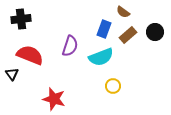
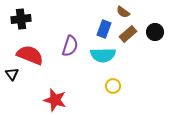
brown rectangle: moved 1 px up
cyan semicircle: moved 2 px right, 2 px up; rotated 20 degrees clockwise
red star: moved 1 px right, 1 px down
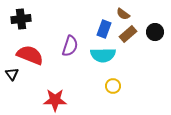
brown semicircle: moved 2 px down
red star: rotated 15 degrees counterclockwise
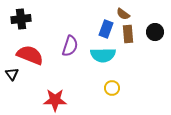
blue rectangle: moved 2 px right
brown rectangle: rotated 54 degrees counterclockwise
yellow circle: moved 1 px left, 2 px down
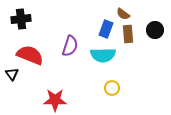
black circle: moved 2 px up
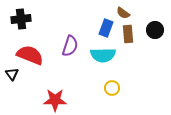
brown semicircle: moved 1 px up
blue rectangle: moved 1 px up
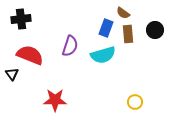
cyan semicircle: rotated 15 degrees counterclockwise
yellow circle: moved 23 px right, 14 px down
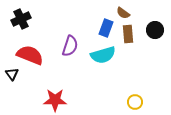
black cross: rotated 18 degrees counterclockwise
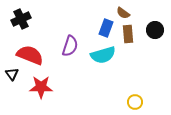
red star: moved 14 px left, 13 px up
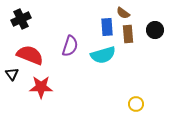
blue rectangle: moved 1 px right, 1 px up; rotated 24 degrees counterclockwise
yellow circle: moved 1 px right, 2 px down
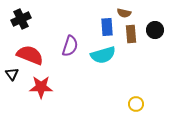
brown semicircle: moved 1 px right; rotated 24 degrees counterclockwise
brown rectangle: moved 3 px right
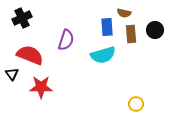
black cross: moved 1 px right, 1 px up
purple semicircle: moved 4 px left, 6 px up
